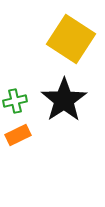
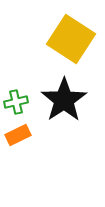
green cross: moved 1 px right, 1 px down
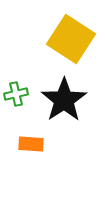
green cross: moved 8 px up
orange rectangle: moved 13 px right, 9 px down; rotated 30 degrees clockwise
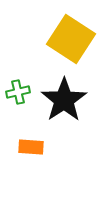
green cross: moved 2 px right, 2 px up
orange rectangle: moved 3 px down
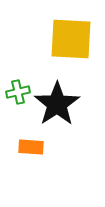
yellow square: rotated 30 degrees counterclockwise
black star: moved 7 px left, 4 px down
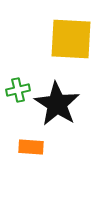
green cross: moved 2 px up
black star: rotated 6 degrees counterclockwise
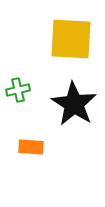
black star: moved 17 px right
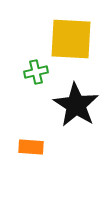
green cross: moved 18 px right, 18 px up
black star: moved 2 px right, 1 px down
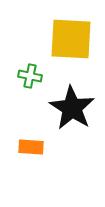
green cross: moved 6 px left, 4 px down; rotated 25 degrees clockwise
black star: moved 4 px left, 3 px down
